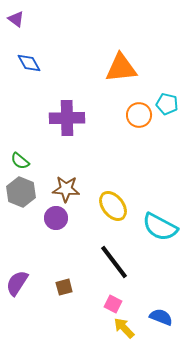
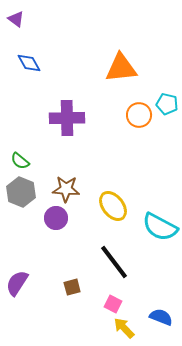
brown square: moved 8 px right
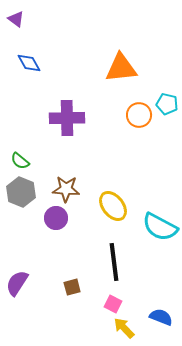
black line: rotated 30 degrees clockwise
